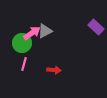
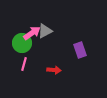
purple rectangle: moved 16 px left, 23 px down; rotated 28 degrees clockwise
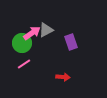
gray triangle: moved 1 px right, 1 px up
purple rectangle: moved 9 px left, 8 px up
pink line: rotated 40 degrees clockwise
red arrow: moved 9 px right, 7 px down
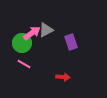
pink line: rotated 64 degrees clockwise
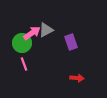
pink line: rotated 40 degrees clockwise
red arrow: moved 14 px right, 1 px down
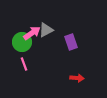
green circle: moved 1 px up
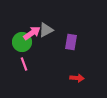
purple rectangle: rotated 28 degrees clockwise
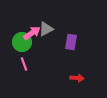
gray triangle: moved 1 px up
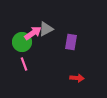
pink arrow: moved 1 px right
